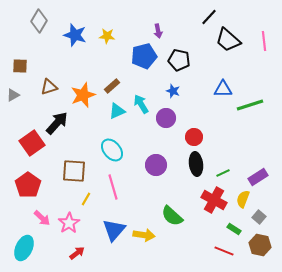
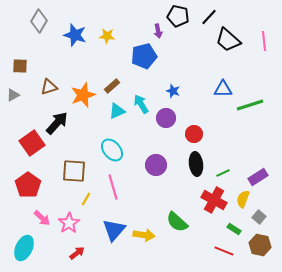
black pentagon at (179, 60): moved 1 px left, 44 px up
red circle at (194, 137): moved 3 px up
green semicircle at (172, 216): moved 5 px right, 6 px down
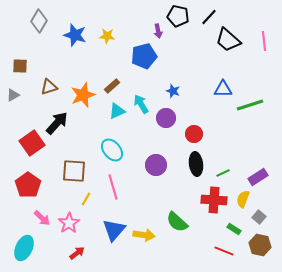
red cross at (214, 200): rotated 25 degrees counterclockwise
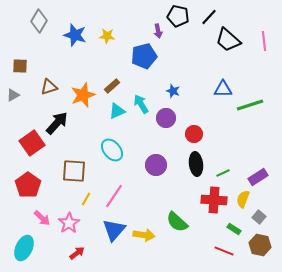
pink line at (113, 187): moved 1 px right, 9 px down; rotated 50 degrees clockwise
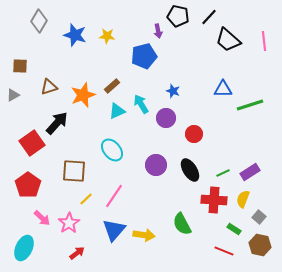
black ellipse at (196, 164): moved 6 px left, 6 px down; rotated 25 degrees counterclockwise
purple rectangle at (258, 177): moved 8 px left, 5 px up
yellow line at (86, 199): rotated 16 degrees clockwise
green semicircle at (177, 222): moved 5 px right, 2 px down; rotated 20 degrees clockwise
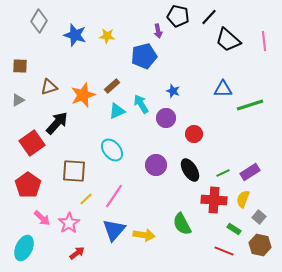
gray triangle at (13, 95): moved 5 px right, 5 px down
